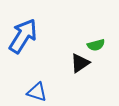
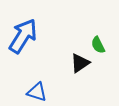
green semicircle: moved 2 px right; rotated 78 degrees clockwise
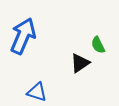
blue arrow: rotated 9 degrees counterclockwise
